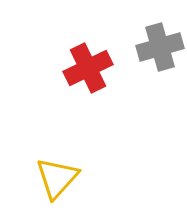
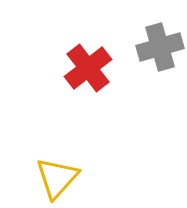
red cross: rotated 12 degrees counterclockwise
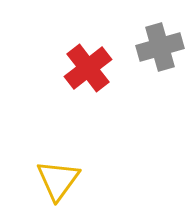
yellow triangle: moved 1 px right, 2 px down; rotated 6 degrees counterclockwise
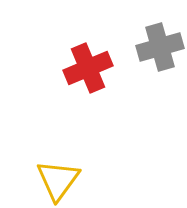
red cross: rotated 15 degrees clockwise
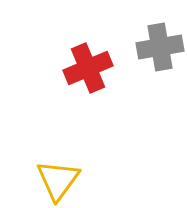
gray cross: rotated 6 degrees clockwise
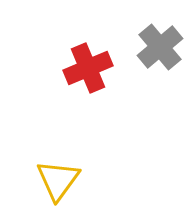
gray cross: rotated 30 degrees counterclockwise
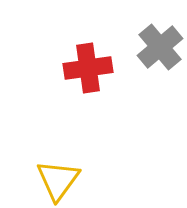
red cross: rotated 15 degrees clockwise
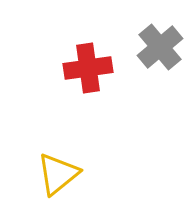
yellow triangle: moved 6 px up; rotated 15 degrees clockwise
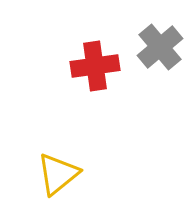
red cross: moved 7 px right, 2 px up
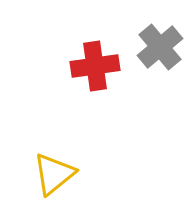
yellow triangle: moved 4 px left
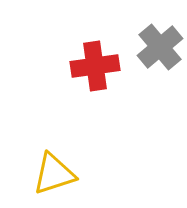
yellow triangle: rotated 21 degrees clockwise
